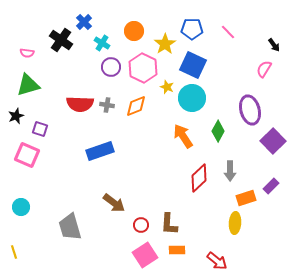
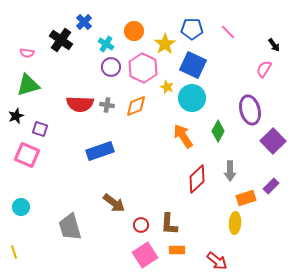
cyan cross at (102, 43): moved 4 px right, 1 px down
red diamond at (199, 178): moved 2 px left, 1 px down
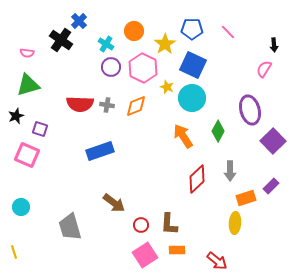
blue cross at (84, 22): moved 5 px left, 1 px up
black arrow at (274, 45): rotated 32 degrees clockwise
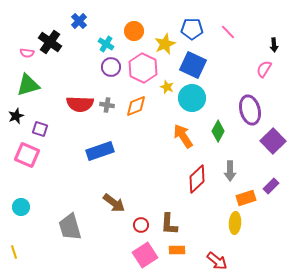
black cross at (61, 40): moved 11 px left, 2 px down
yellow star at (165, 44): rotated 10 degrees clockwise
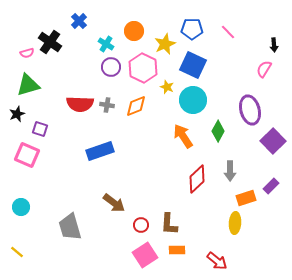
pink semicircle at (27, 53): rotated 24 degrees counterclockwise
cyan circle at (192, 98): moved 1 px right, 2 px down
black star at (16, 116): moved 1 px right, 2 px up
yellow line at (14, 252): moved 3 px right; rotated 32 degrees counterclockwise
